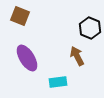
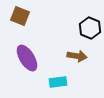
brown arrow: rotated 126 degrees clockwise
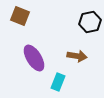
black hexagon: moved 6 px up; rotated 25 degrees clockwise
purple ellipse: moved 7 px right
cyan rectangle: rotated 60 degrees counterclockwise
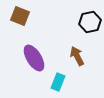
brown arrow: rotated 126 degrees counterclockwise
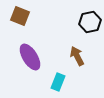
purple ellipse: moved 4 px left, 1 px up
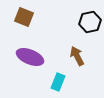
brown square: moved 4 px right, 1 px down
purple ellipse: rotated 36 degrees counterclockwise
